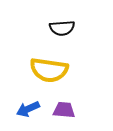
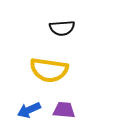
blue arrow: moved 1 px right, 1 px down
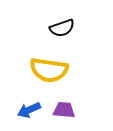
black semicircle: rotated 15 degrees counterclockwise
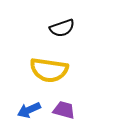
purple trapezoid: rotated 10 degrees clockwise
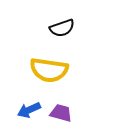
purple trapezoid: moved 3 px left, 3 px down
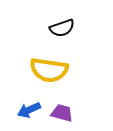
purple trapezoid: moved 1 px right
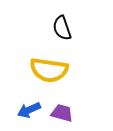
black semicircle: rotated 90 degrees clockwise
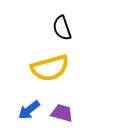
yellow semicircle: moved 1 px right, 2 px up; rotated 24 degrees counterclockwise
blue arrow: rotated 15 degrees counterclockwise
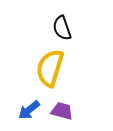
yellow semicircle: rotated 123 degrees clockwise
purple trapezoid: moved 2 px up
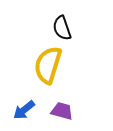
yellow semicircle: moved 2 px left, 3 px up
blue arrow: moved 5 px left
